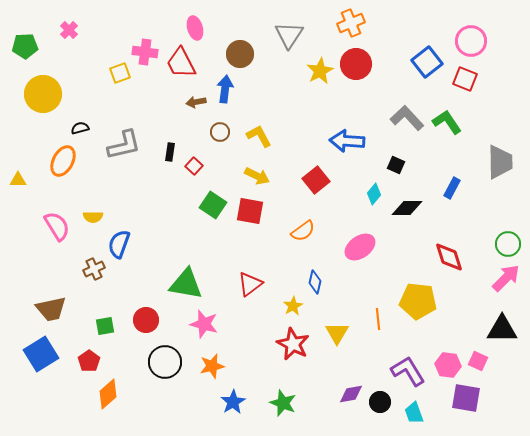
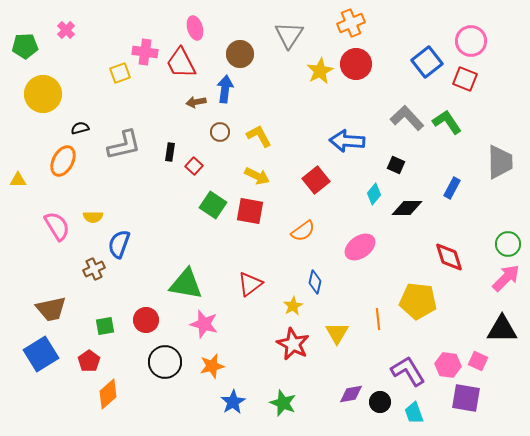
pink cross at (69, 30): moved 3 px left
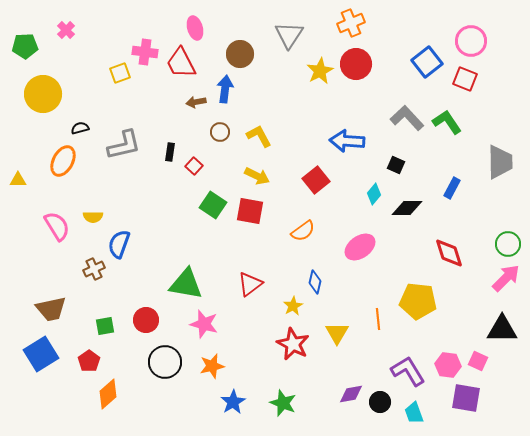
red diamond at (449, 257): moved 4 px up
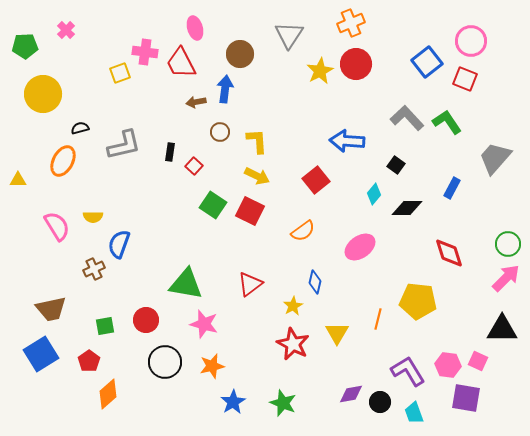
yellow L-shape at (259, 136): moved 2 px left, 5 px down; rotated 24 degrees clockwise
gray trapezoid at (500, 162): moved 5 px left, 4 px up; rotated 138 degrees counterclockwise
black square at (396, 165): rotated 12 degrees clockwise
red square at (250, 211): rotated 16 degrees clockwise
orange line at (378, 319): rotated 20 degrees clockwise
